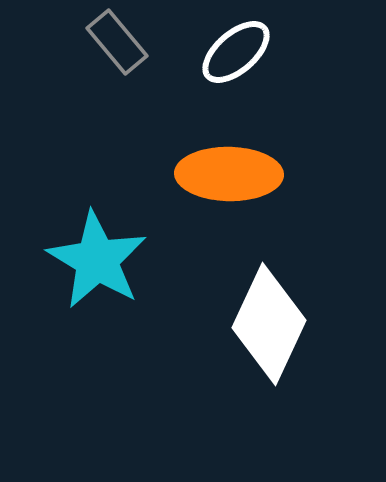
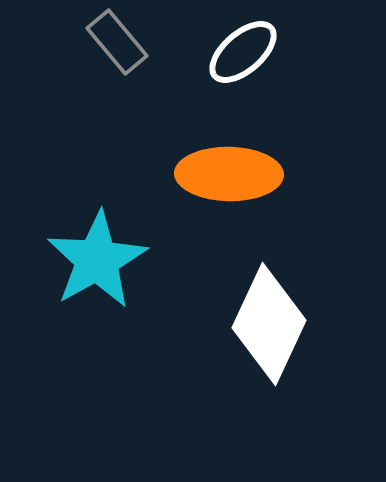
white ellipse: moved 7 px right
cyan star: rotated 12 degrees clockwise
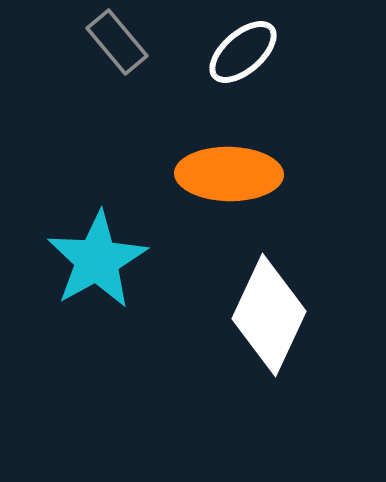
white diamond: moved 9 px up
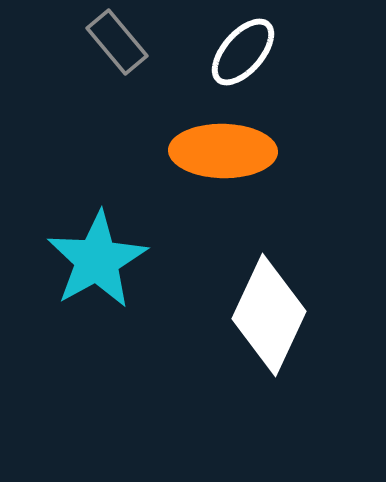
white ellipse: rotated 8 degrees counterclockwise
orange ellipse: moved 6 px left, 23 px up
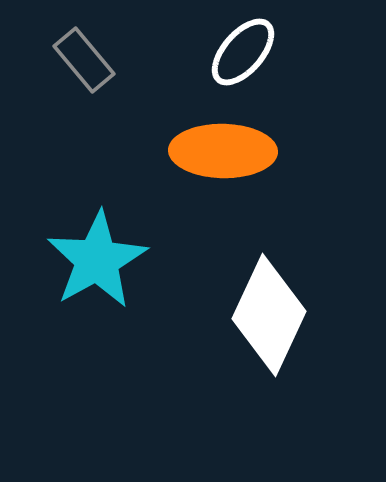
gray rectangle: moved 33 px left, 18 px down
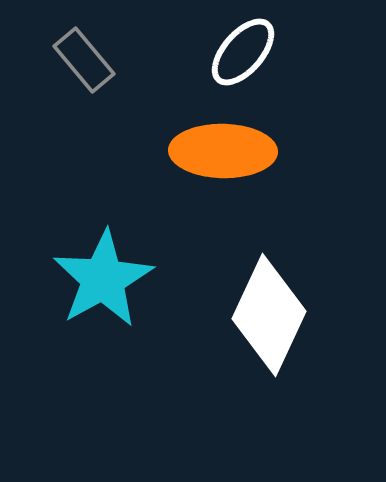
cyan star: moved 6 px right, 19 px down
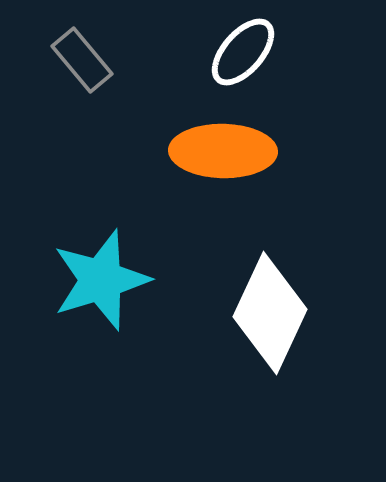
gray rectangle: moved 2 px left
cyan star: moved 2 px left, 1 px down; rotated 12 degrees clockwise
white diamond: moved 1 px right, 2 px up
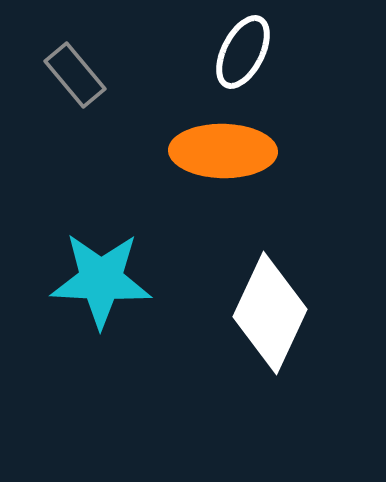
white ellipse: rotated 14 degrees counterclockwise
gray rectangle: moved 7 px left, 15 px down
cyan star: rotated 20 degrees clockwise
